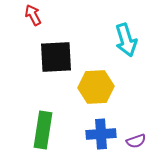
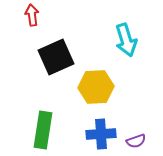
red arrow: moved 1 px left; rotated 20 degrees clockwise
black square: rotated 21 degrees counterclockwise
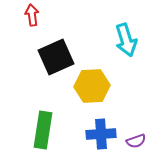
yellow hexagon: moved 4 px left, 1 px up
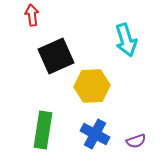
black square: moved 1 px up
blue cross: moved 6 px left; rotated 32 degrees clockwise
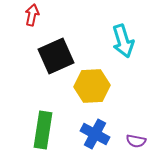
red arrow: rotated 20 degrees clockwise
cyan arrow: moved 3 px left, 1 px down
purple semicircle: rotated 30 degrees clockwise
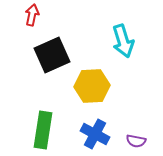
black square: moved 4 px left, 1 px up
